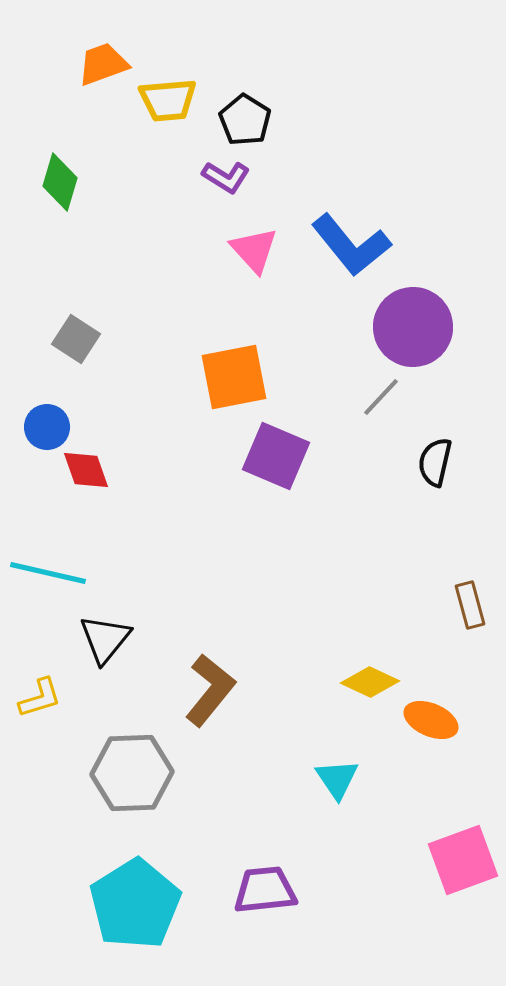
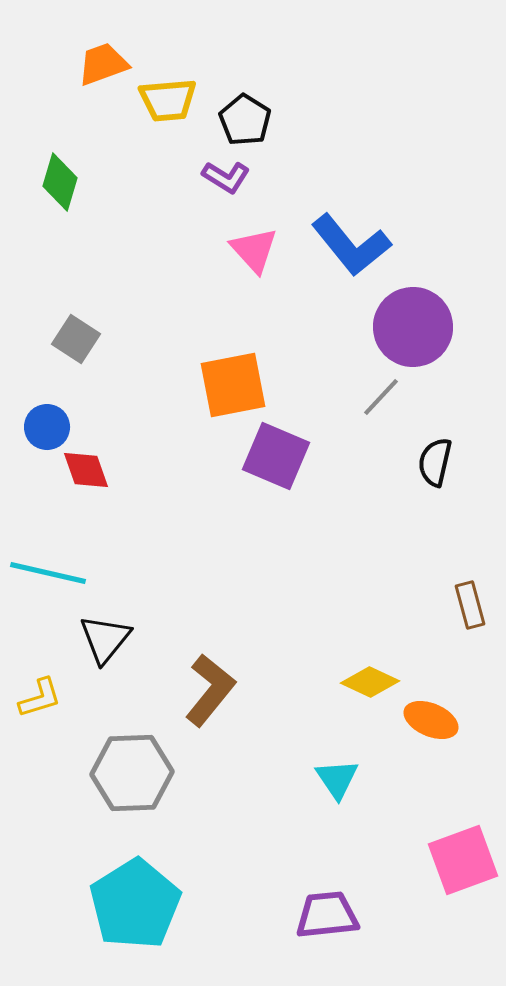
orange square: moved 1 px left, 8 px down
purple trapezoid: moved 62 px right, 25 px down
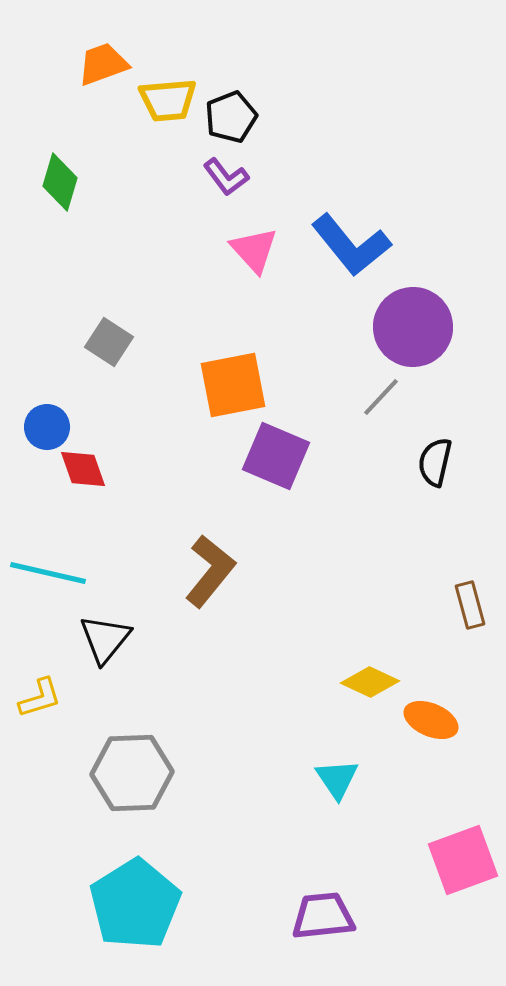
black pentagon: moved 14 px left, 3 px up; rotated 18 degrees clockwise
purple L-shape: rotated 21 degrees clockwise
gray square: moved 33 px right, 3 px down
red diamond: moved 3 px left, 1 px up
brown L-shape: moved 119 px up
purple trapezoid: moved 4 px left, 1 px down
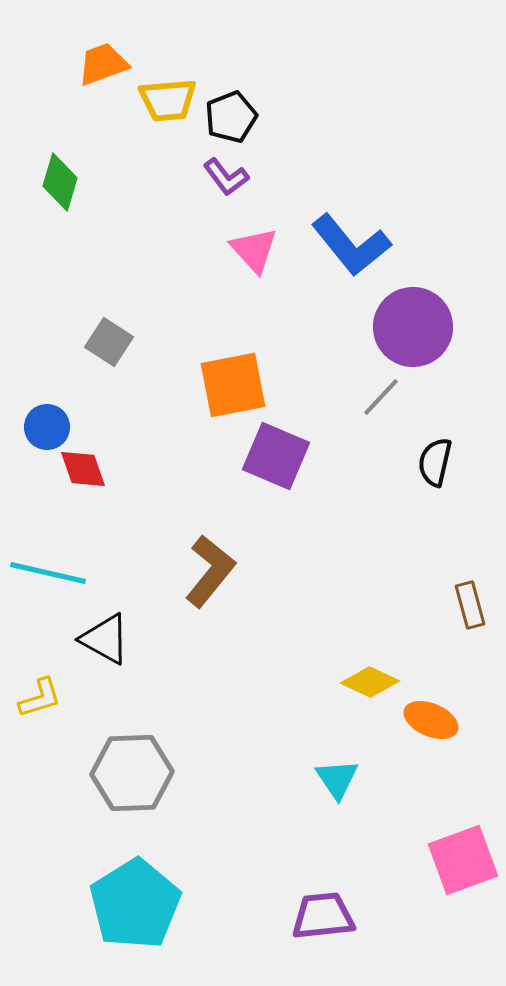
black triangle: rotated 40 degrees counterclockwise
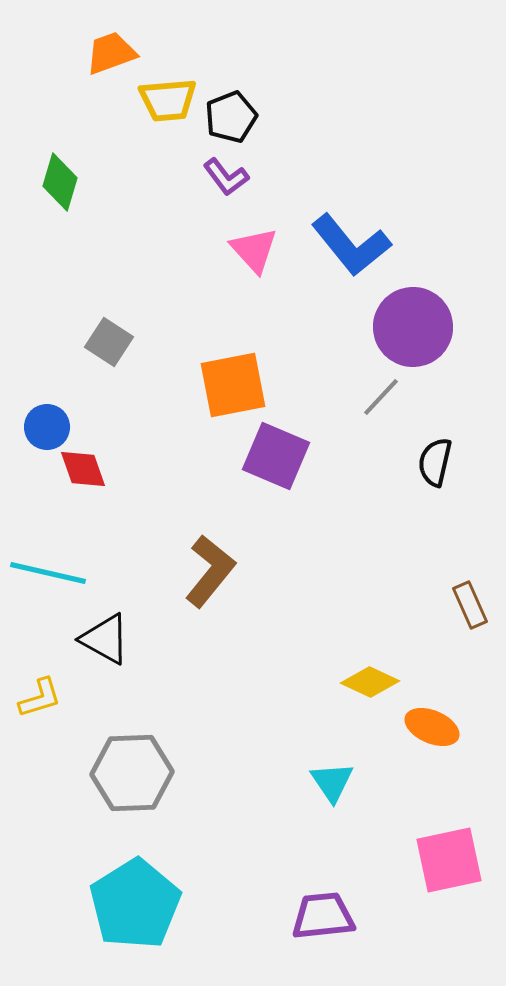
orange trapezoid: moved 8 px right, 11 px up
brown rectangle: rotated 9 degrees counterclockwise
orange ellipse: moved 1 px right, 7 px down
cyan triangle: moved 5 px left, 3 px down
pink square: moved 14 px left; rotated 8 degrees clockwise
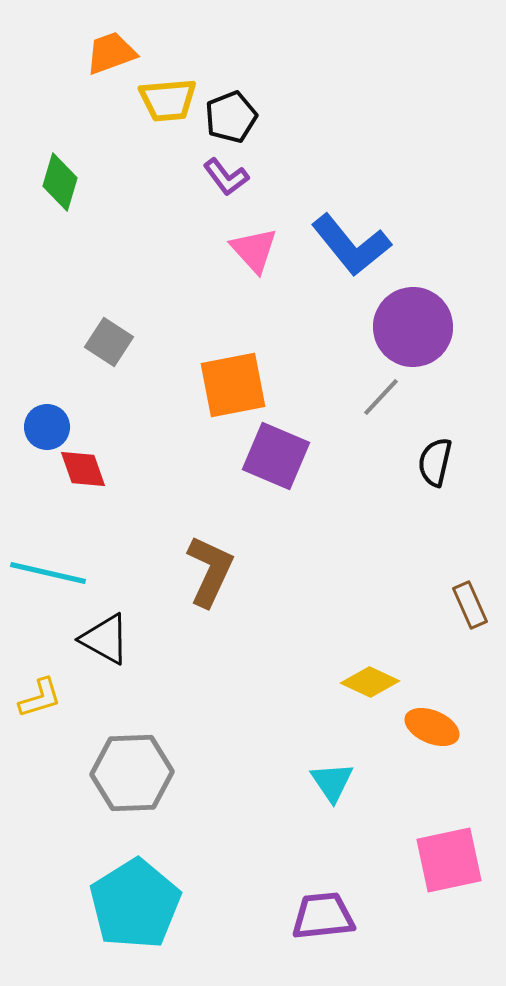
brown L-shape: rotated 14 degrees counterclockwise
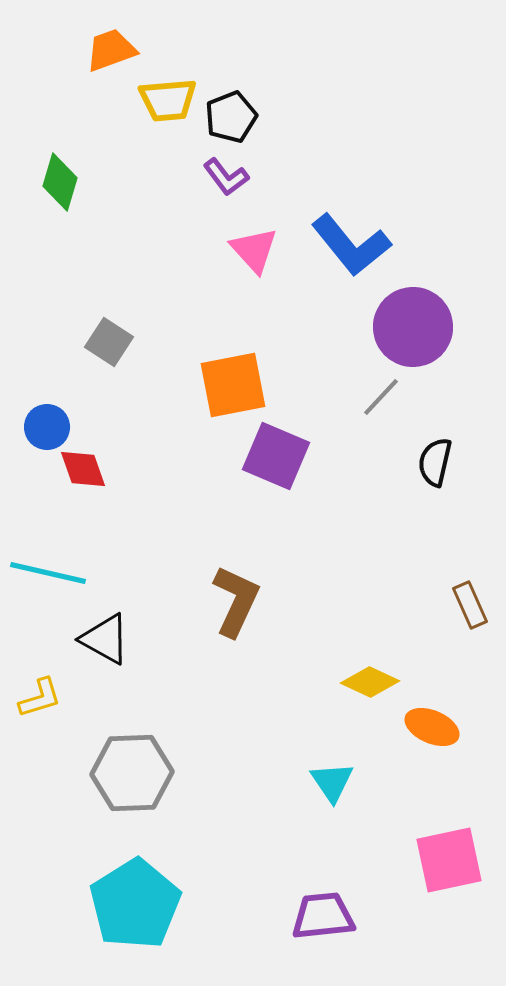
orange trapezoid: moved 3 px up
brown L-shape: moved 26 px right, 30 px down
